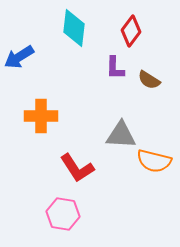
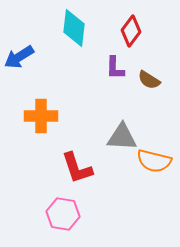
gray triangle: moved 1 px right, 2 px down
red L-shape: rotated 15 degrees clockwise
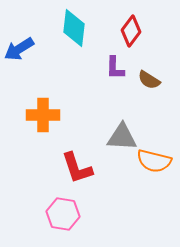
blue arrow: moved 8 px up
orange cross: moved 2 px right, 1 px up
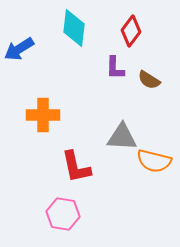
red L-shape: moved 1 px left, 1 px up; rotated 6 degrees clockwise
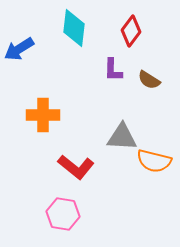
purple L-shape: moved 2 px left, 2 px down
red L-shape: rotated 39 degrees counterclockwise
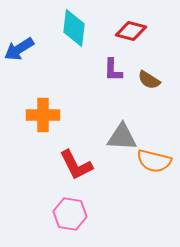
red diamond: rotated 68 degrees clockwise
red L-shape: moved 2 px up; rotated 24 degrees clockwise
pink hexagon: moved 7 px right
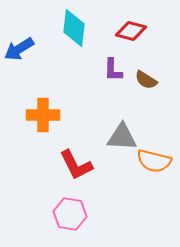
brown semicircle: moved 3 px left
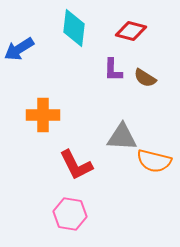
brown semicircle: moved 1 px left, 2 px up
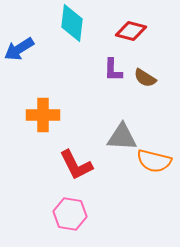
cyan diamond: moved 2 px left, 5 px up
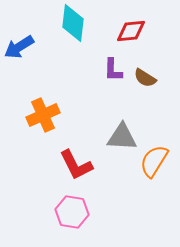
cyan diamond: moved 1 px right
red diamond: rotated 20 degrees counterclockwise
blue arrow: moved 2 px up
orange cross: rotated 24 degrees counterclockwise
orange semicircle: rotated 108 degrees clockwise
pink hexagon: moved 2 px right, 2 px up
